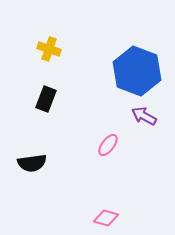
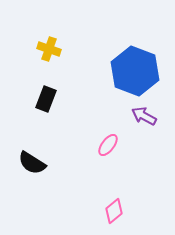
blue hexagon: moved 2 px left
black semicircle: rotated 40 degrees clockwise
pink diamond: moved 8 px right, 7 px up; rotated 55 degrees counterclockwise
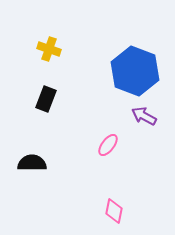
black semicircle: rotated 148 degrees clockwise
pink diamond: rotated 40 degrees counterclockwise
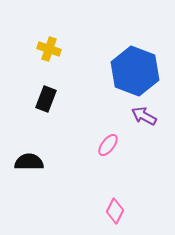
black semicircle: moved 3 px left, 1 px up
pink diamond: moved 1 px right; rotated 15 degrees clockwise
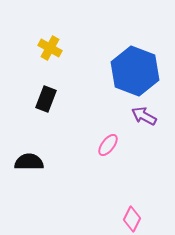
yellow cross: moved 1 px right, 1 px up; rotated 10 degrees clockwise
pink diamond: moved 17 px right, 8 px down
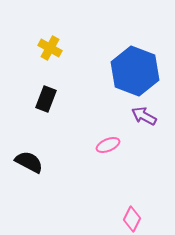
pink ellipse: rotated 30 degrees clockwise
black semicircle: rotated 28 degrees clockwise
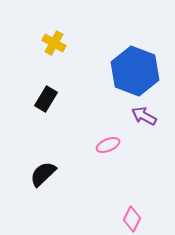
yellow cross: moved 4 px right, 5 px up
black rectangle: rotated 10 degrees clockwise
black semicircle: moved 14 px right, 12 px down; rotated 72 degrees counterclockwise
